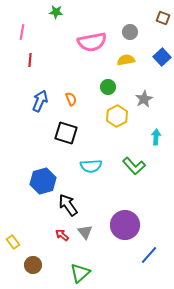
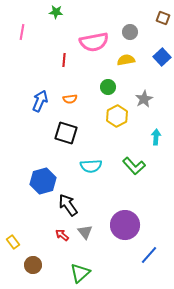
pink semicircle: moved 2 px right
red line: moved 34 px right
orange semicircle: moved 1 px left; rotated 104 degrees clockwise
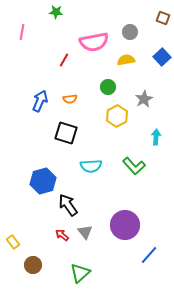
red line: rotated 24 degrees clockwise
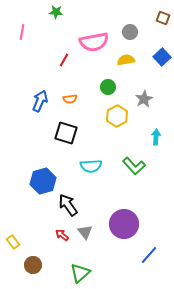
purple circle: moved 1 px left, 1 px up
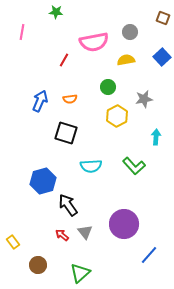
gray star: rotated 18 degrees clockwise
brown circle: moved 5 px right
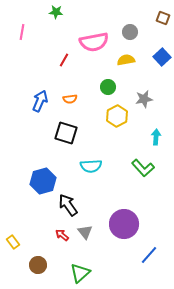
green L-shape: moved 9 px right, 2 px down
